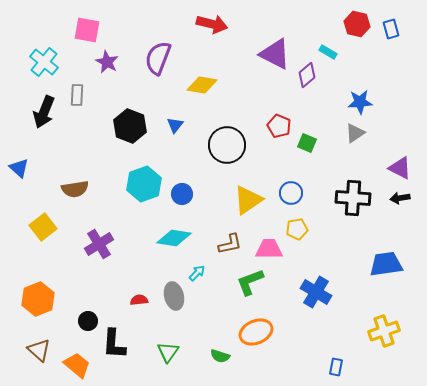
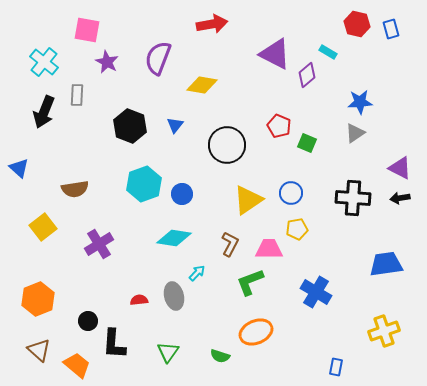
red arrow at (212, 24): rotated 24 degrees counterclockwise
brown L-shape at (230, 244): rotated 50 degrees counterclockwise
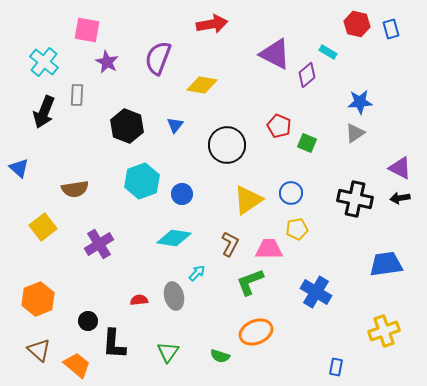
black hexagon at (130, 126): moved 3 px left
cyan hexagon at (144, 184): moved 2 px left, 3 px up
black cross at (353, 198): moved 2 px right, 1 px down; rotated 8 degrees clockwise
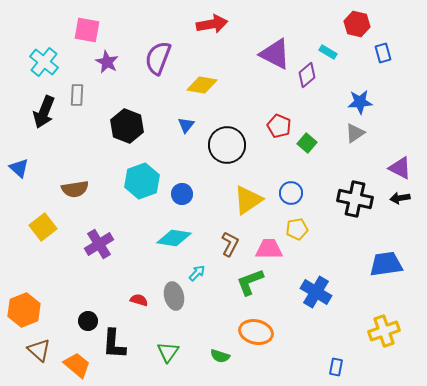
blue rectangle at (391, 29): moved 8 px left, 24 px down
blue triangle at (175, 125): moved 11 px right
green square at (307, 143): rotated 18 degrees clockwise
orange hexagon at (38, 299): moved 14 px left, 11 px down
red semicircle at (139, 300): rotated 24 degrees clockwise
orange ellipse at (256, 332): rotated 36 degrees clockwise
